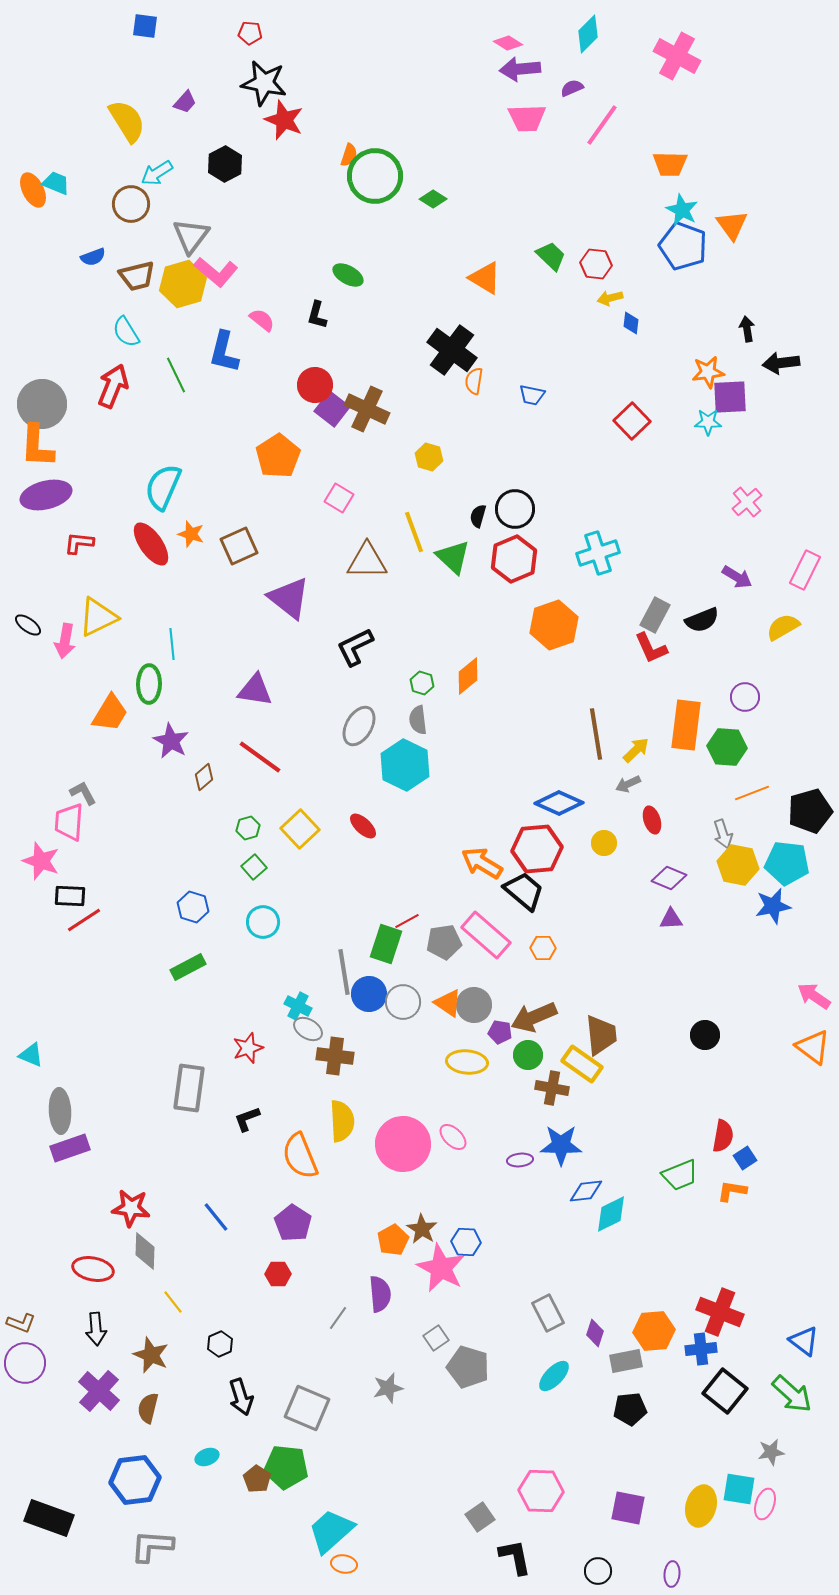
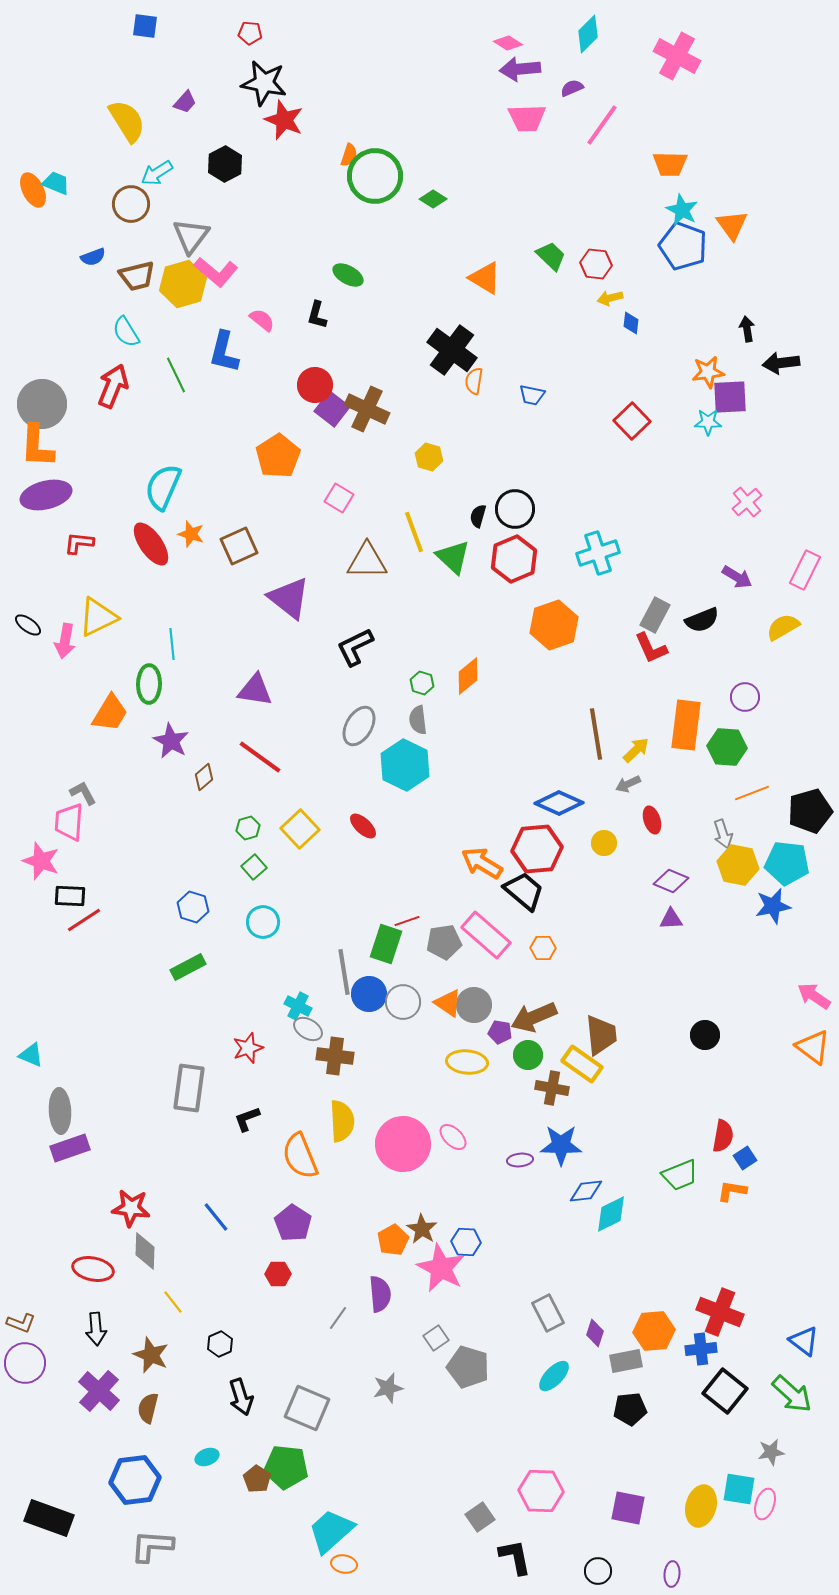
purple diamond at (669, 878): moved 2 px right, 3 px down
red line at (407, 921): rotated 10 degrees clockwise
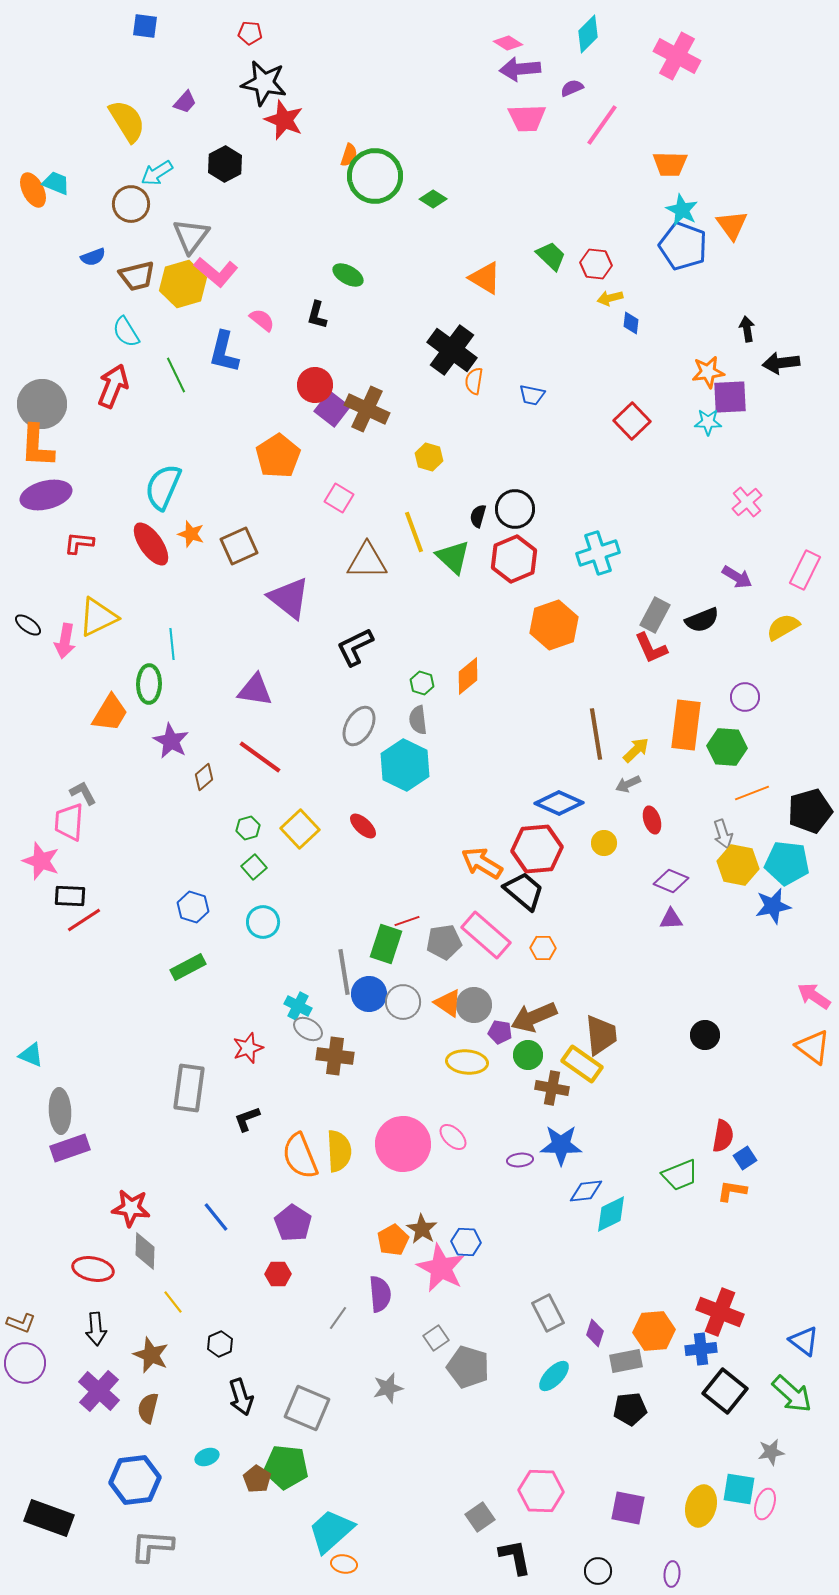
yellow semicircle at (342, 1121): moved 3 px left, 30 px down
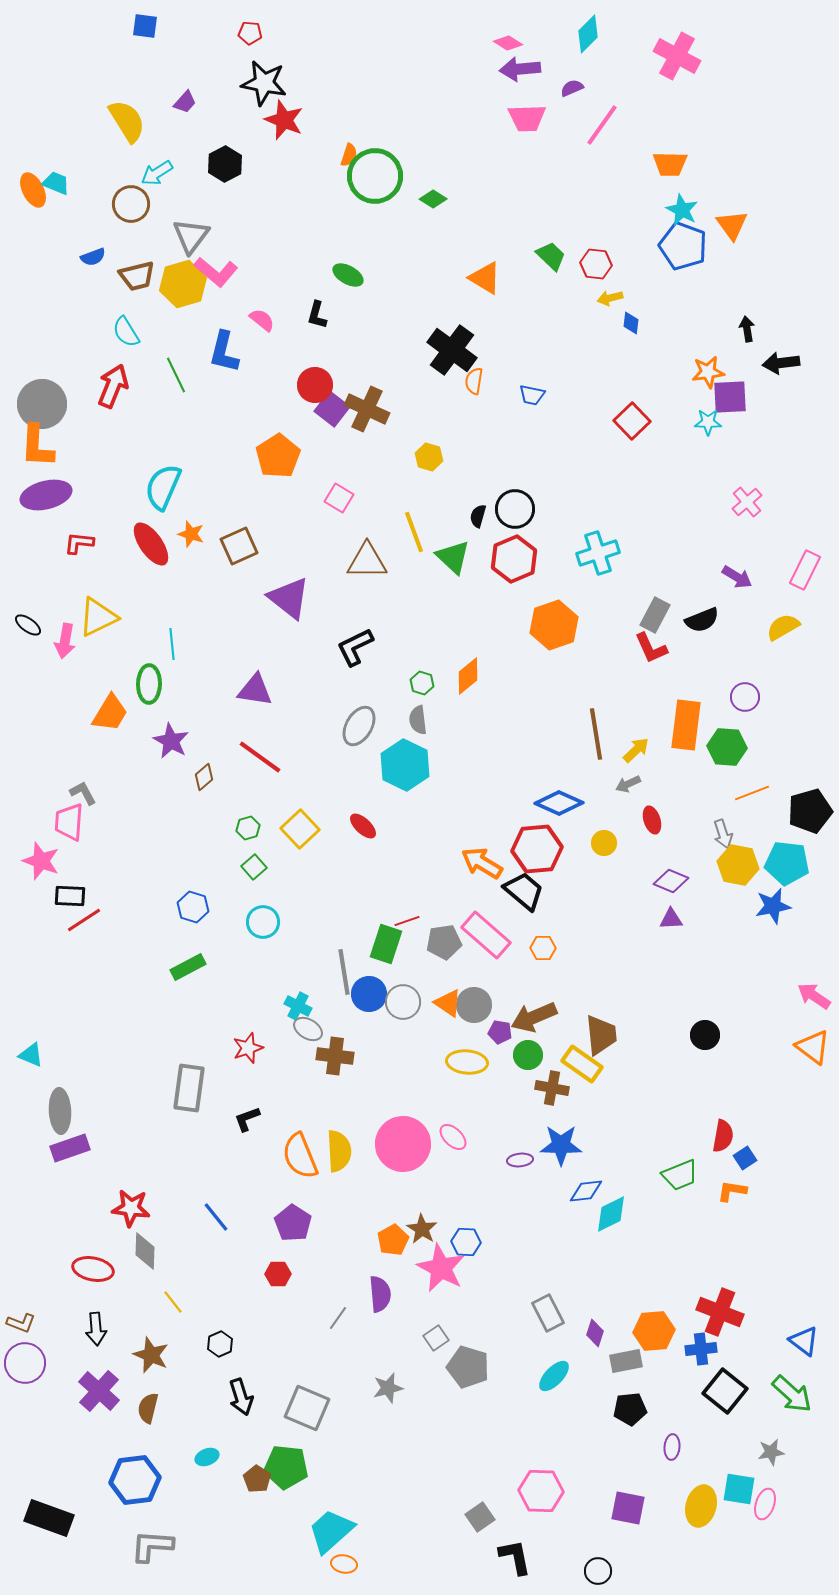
purple ellipse at (672, 1574): moved 127 px up
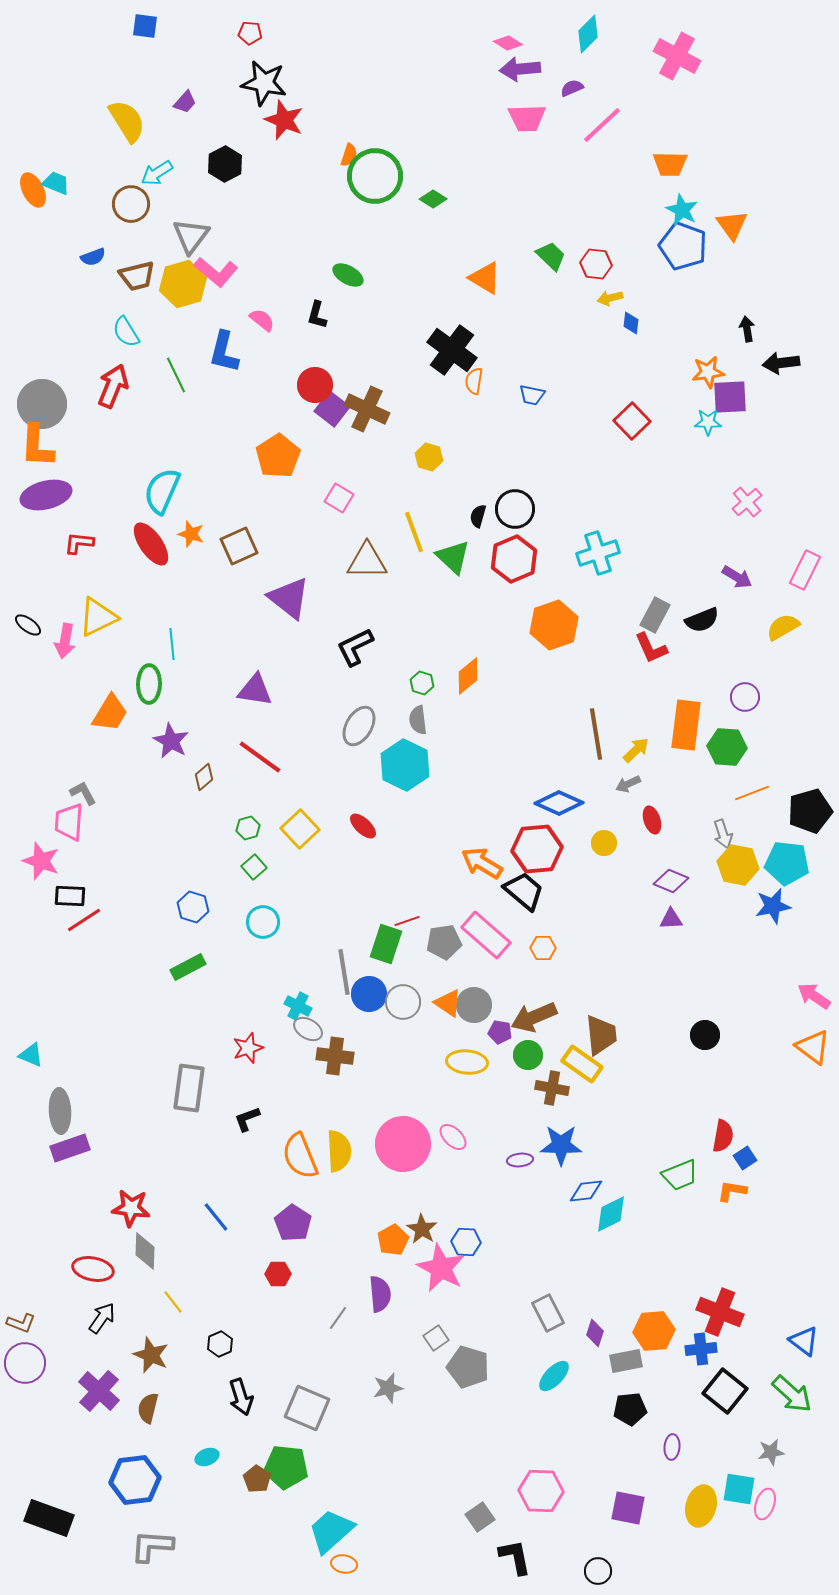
pink line at (602, 125): rotated 12 degrees clockwise
cyan semicircle at (163, 487): moved 1 px left, 4 px down
black arrow at (96, 1329): moved 6 px right, 11 px up; rotated 140 degrees counterclockwise
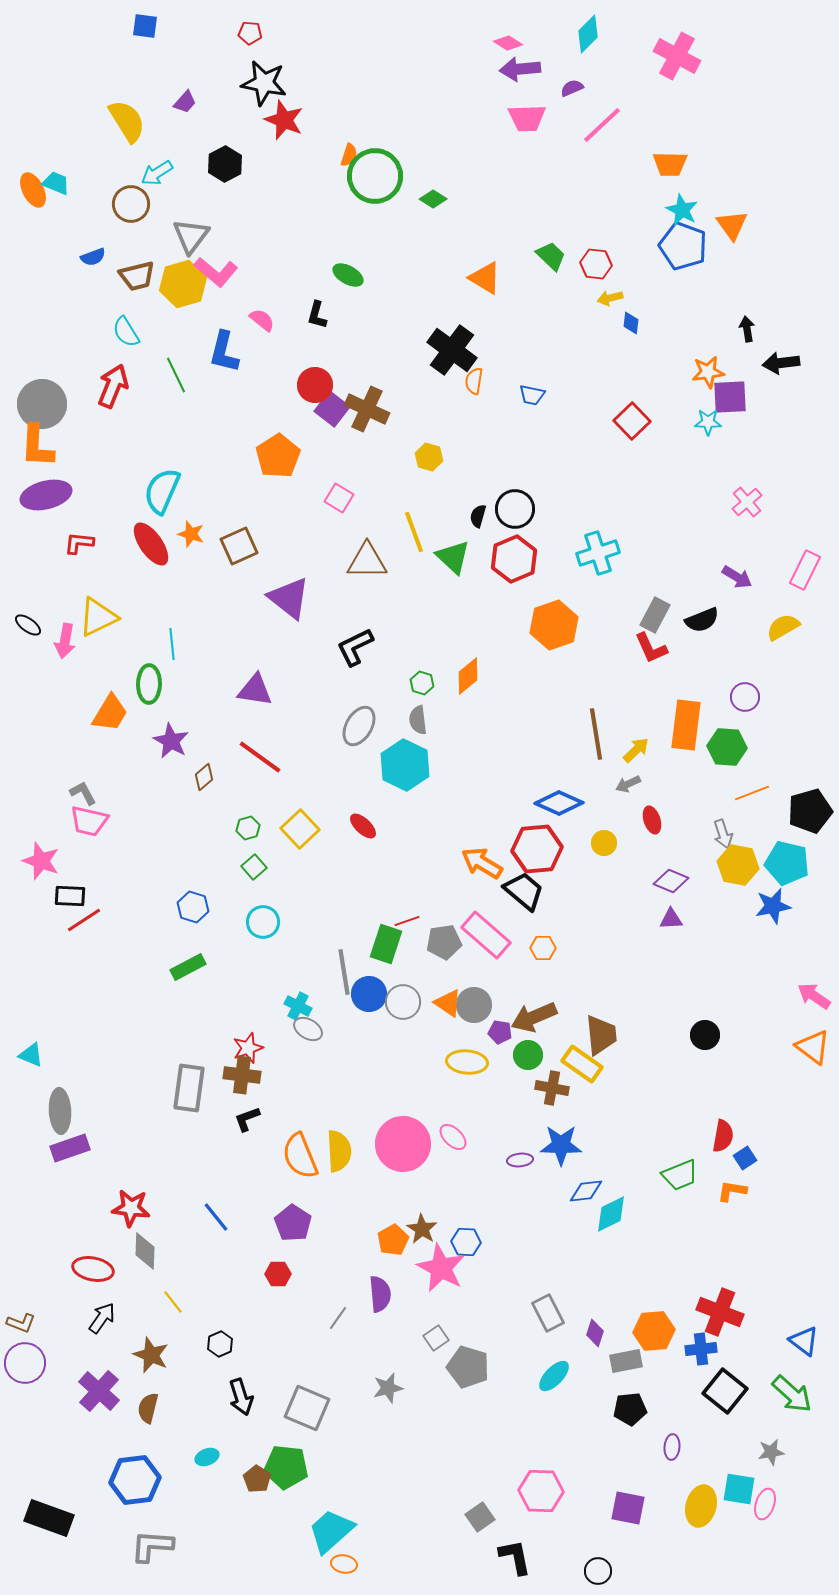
pink trapezoid at (69, 822): moved 20 px right, 1 px up; rotated 81 degrees counterclockwise
cyan pentagon at (787, 863): rotated 6 degrees clockwise
brown cross at (335, 1056): moved 93 px left, 19 px down
